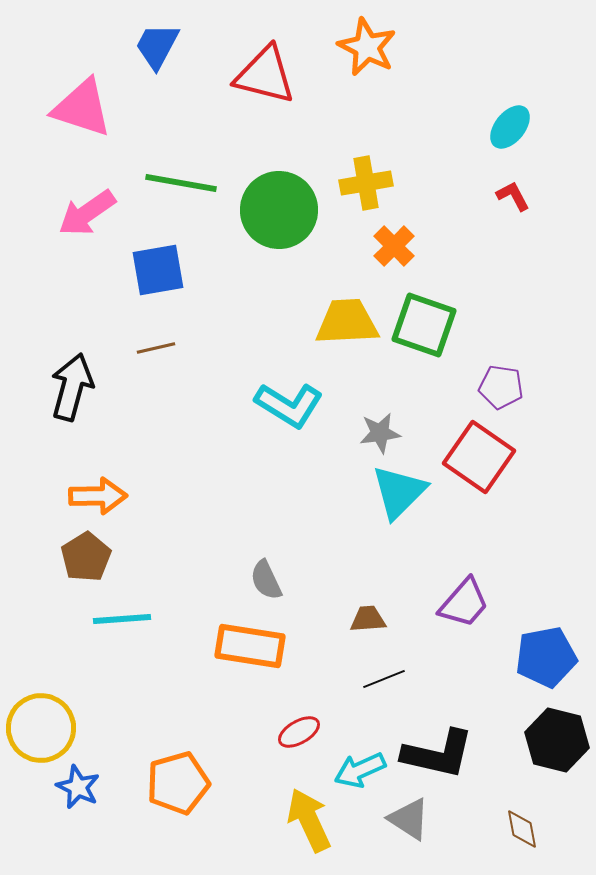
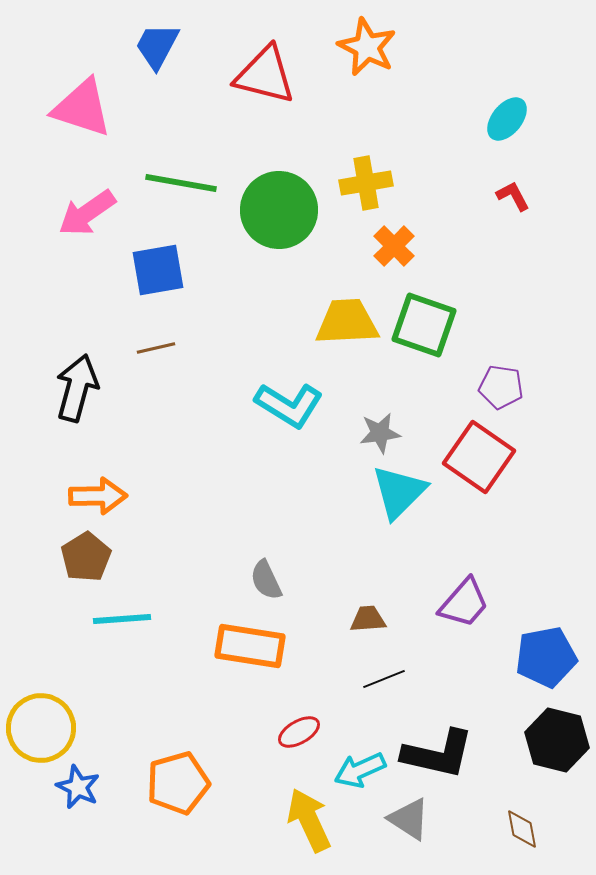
cyan ellipse: moved 3 px left, 8 px up
black arrow: moved 5 px right, 1 px down
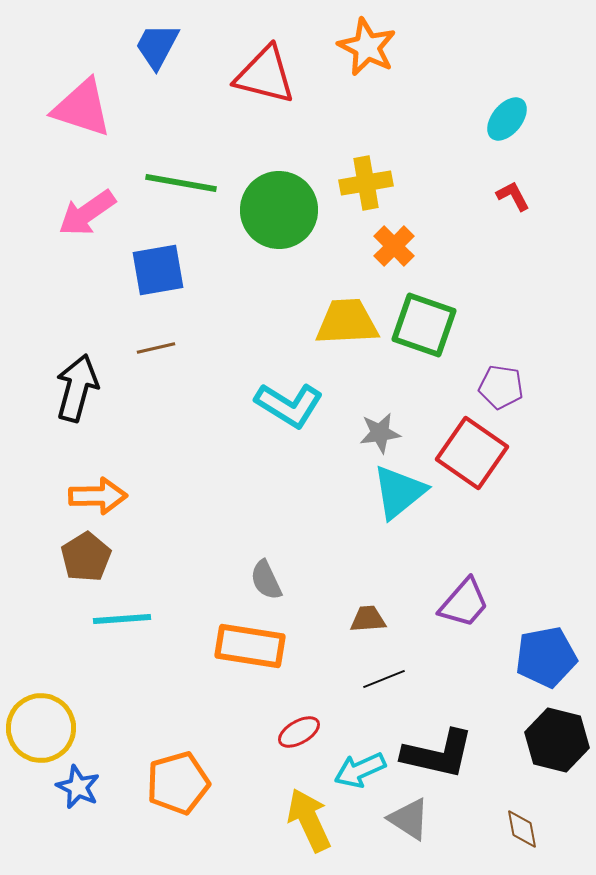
red square: moved 7 px left, 4 px up
cyan triangle: rotated 6 degrees clockwise
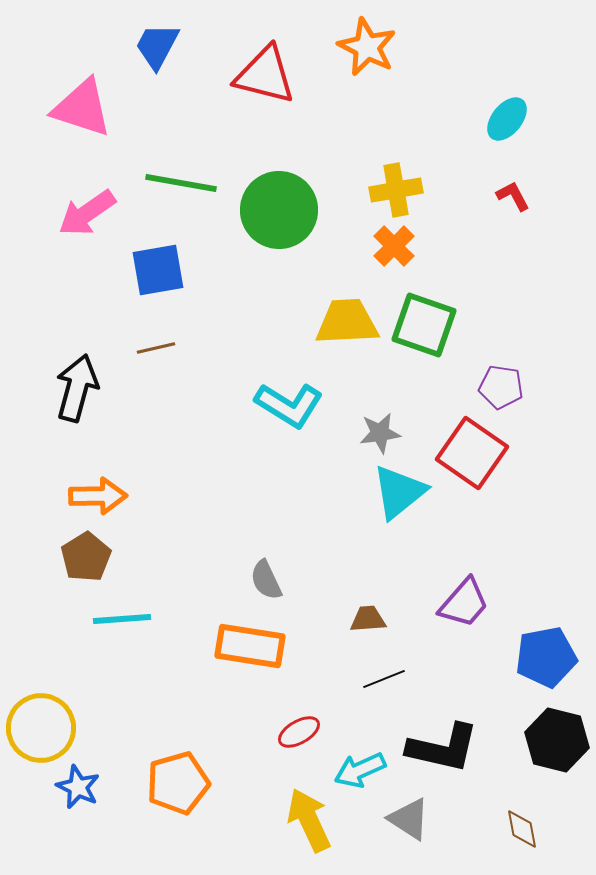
yellow cross: moved 30 px right, 7 px down
black L-shape: moved 5 px right, 6 px up
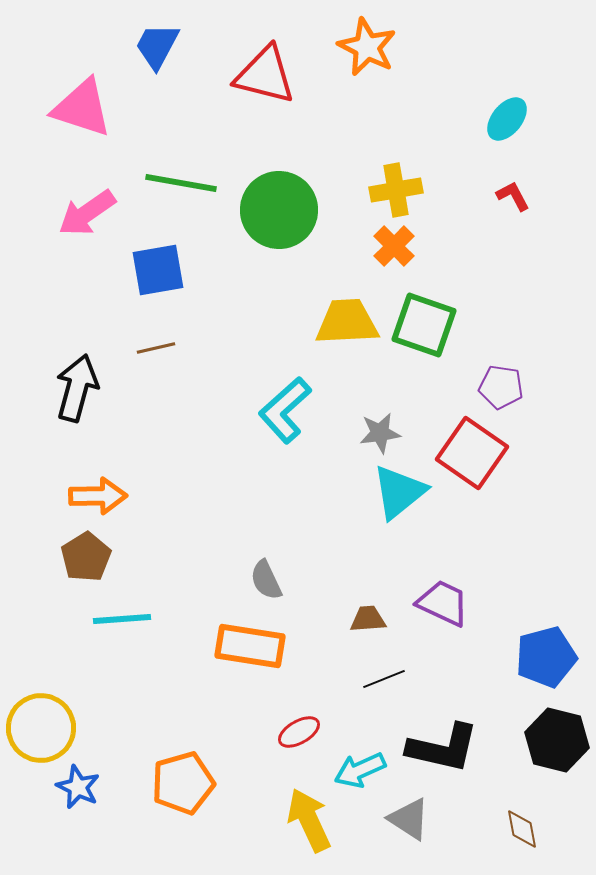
cyan L-shape: moved 4 px left, 5 px down; rotated 106 degrees clockwise
purple trapezoid: moved 21 px left; rotated 106 degrees counterclockwise
blue pentagon: rotated 4 degrees counterclockwise
orange pentagon: moved 5 px right
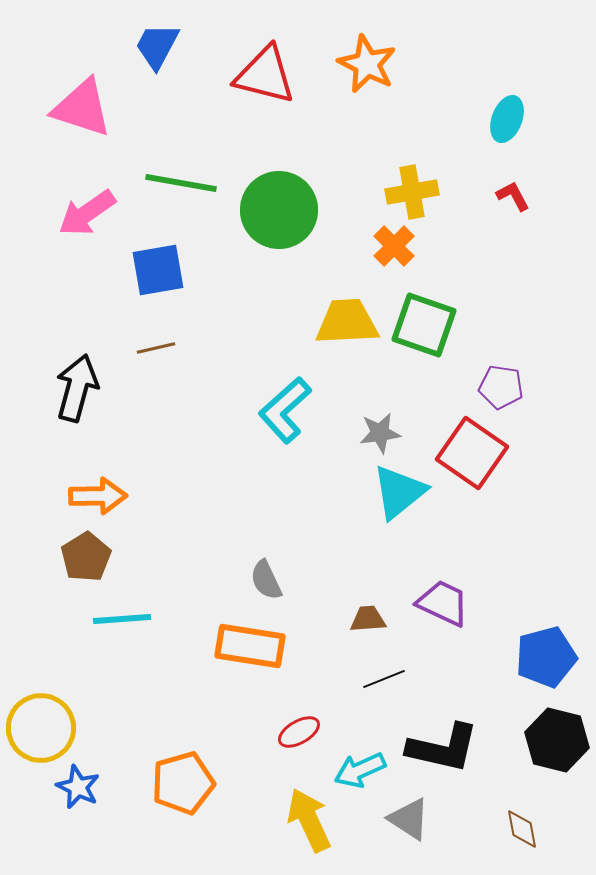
orange star: moved 17 px down
cyan ellipse: rotated 18 degrees counterclockwise
yellow cross: moved 16 px right, 2 px down
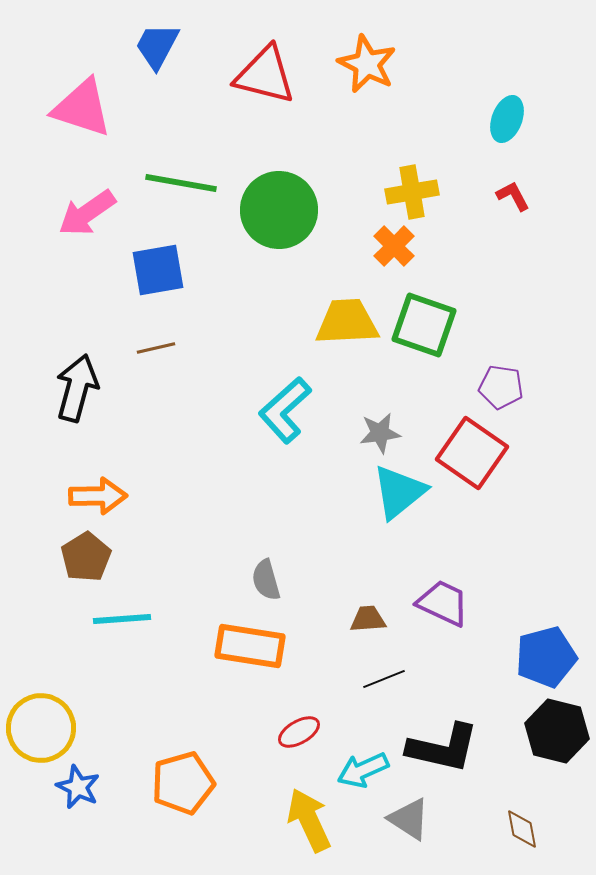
gray semicircle: rotated 9 degrees clockwise
black hexagon: moved 9 px up
cyan arrow: moved 3 px right
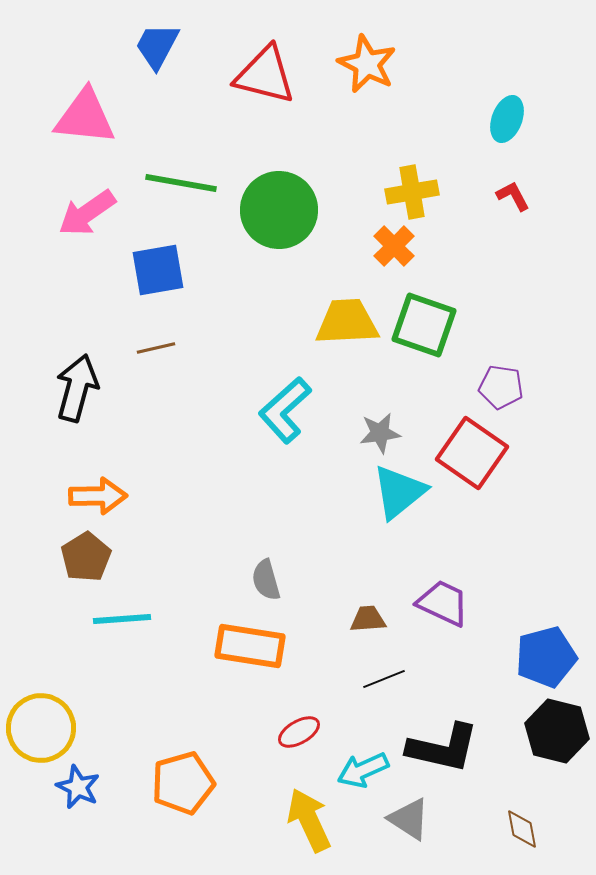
pink triangle: moved 3 px right, 9 px down; rotated 12 degrees counterclockwise
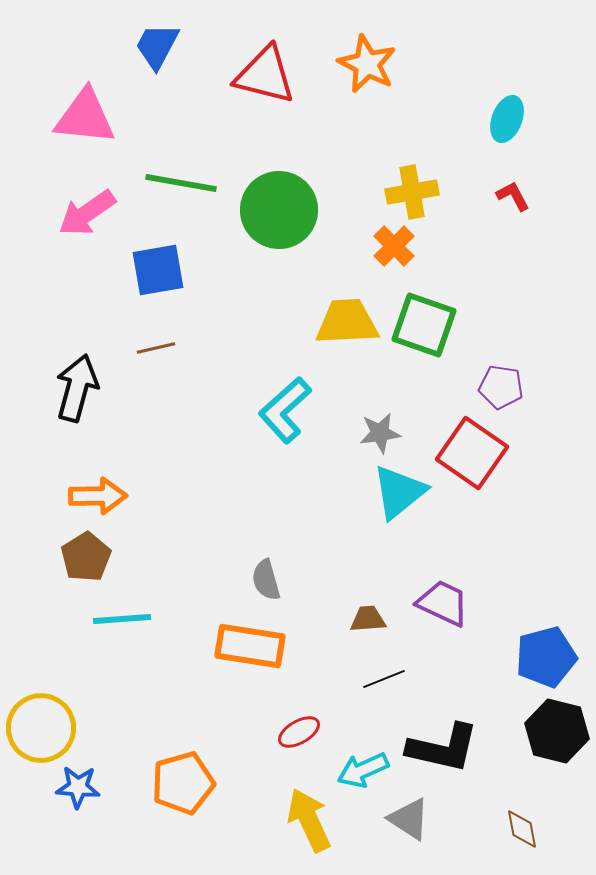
blue star: rotated 21 degrees counterclockwise
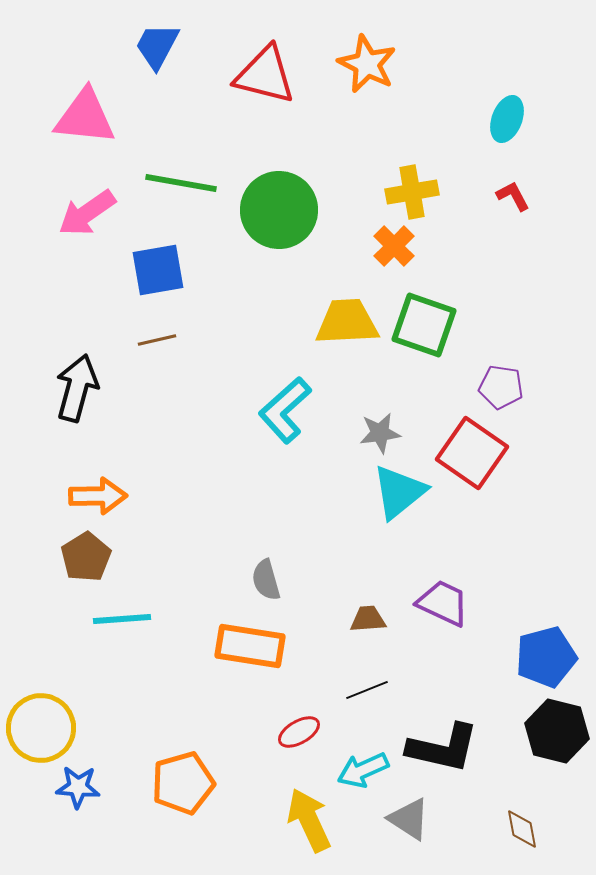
brown line: moved 1 px right, 8 px up
black line: moved 17 px left, 11 px down
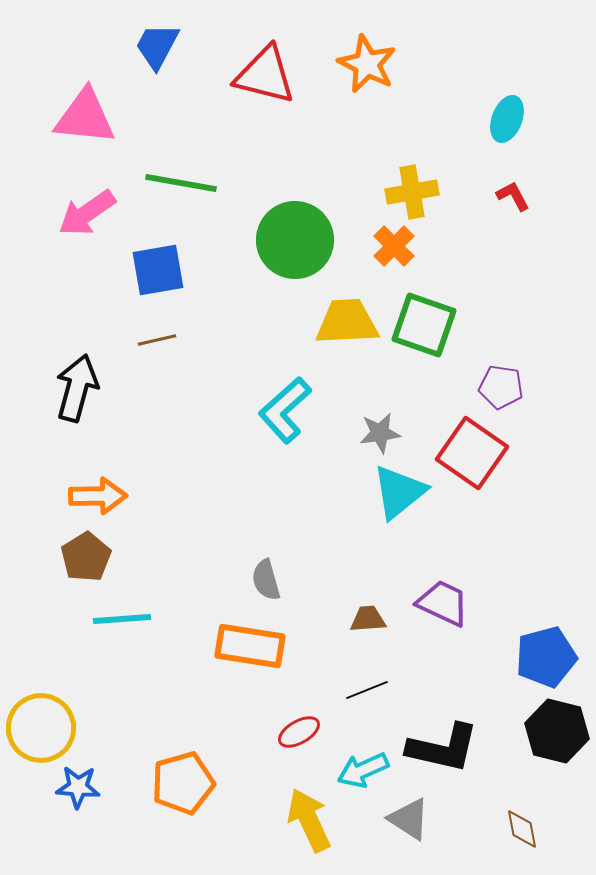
green circle: moved 16 px right, 30 px down
